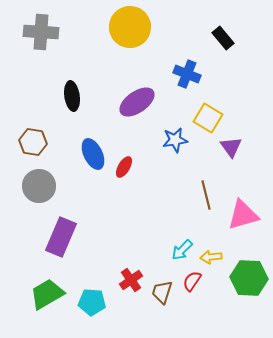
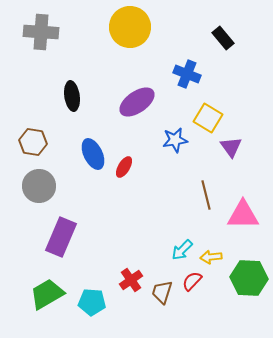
pink triangle: rotated 16 degrees clockwise
red semicircle: rotated 10 degrees clockwise
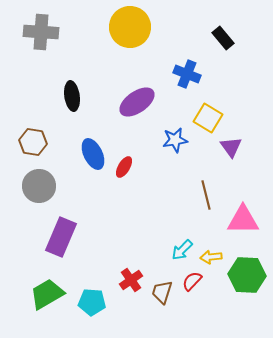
pink triangle: moved 5 px down
green hexagon: moved 2 px left, 3 px up
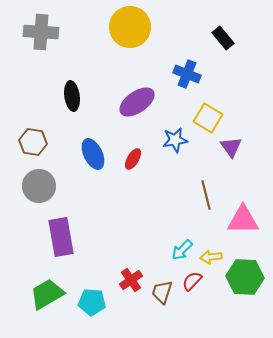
red ellipse: moved 9 px right, 8 px up
purple rectangle: rotated 33 degrees counterclockwise
green hexagon: moved 2 px left, 2 px down
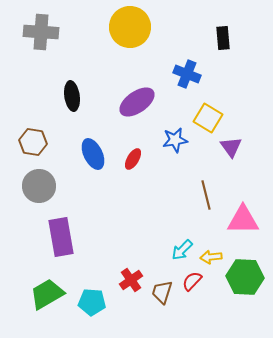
black rectangle: rotated 35 degrees clockwise
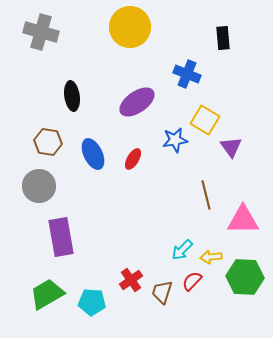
gray cross: rotated 12 degrees clockwise
yellow square: moved 3 px left, 2 px down
brown hexagon: moved 15 px right
